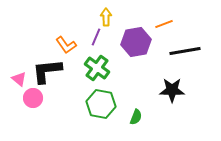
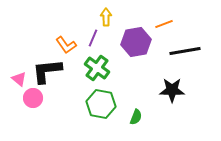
purple line: moved 3 px left, 1 px down
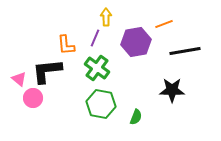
purple line: moved 2 px right
orange L-shape: rotated 30 degrees clockwise
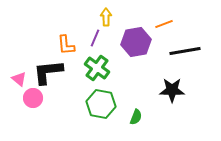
black L-shape: moved 1 px right, 1 px down
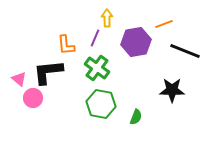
yellow arrow: moved 1 px right, 1 px down
black line: rotated 32 degrees clockwise
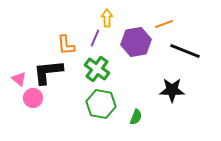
green cross: moved 1 px down
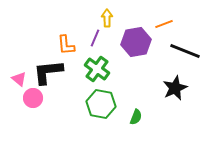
black star: moved 3 px right, 2 px up; rotated 25 degrees counterclockwise
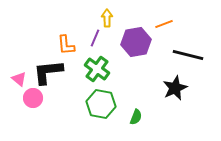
black line: moved 3 px right, 4 px down; rotated 8 degrees counterclockwise
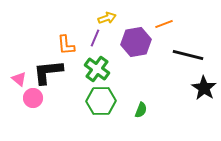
yellow arrow: rotated 72 degrees clockwise
black star: moved 29 px right; rotated 15 degrees counterclockwise
green hexagon: moved 3 px up; rotated 12 degrees counterclockwise
green semicircle: moved 5 px right, 7 px up
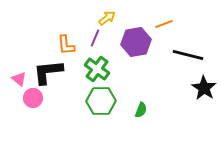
yellow arrow: rotated 18 degrees counterclockwise
